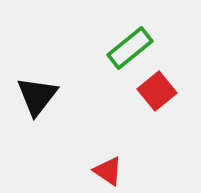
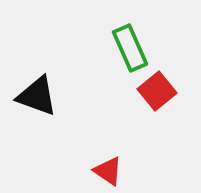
green rectangle: rotated 75 degrees counterclockwise
black triangle: rotated 48 degrees counterclockwise
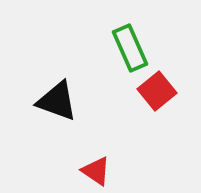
black triangle: moved 20 px right, 5 px down
red triangle: moved 12 px left
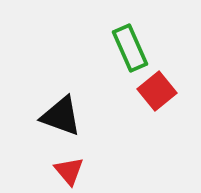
black triangle: moved 4 px right, 15 px down
red triangle: moved 27 px left; rotated 16 degrees clockwise
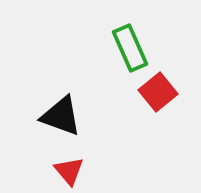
red square: moved 1 px right, 1 px down
